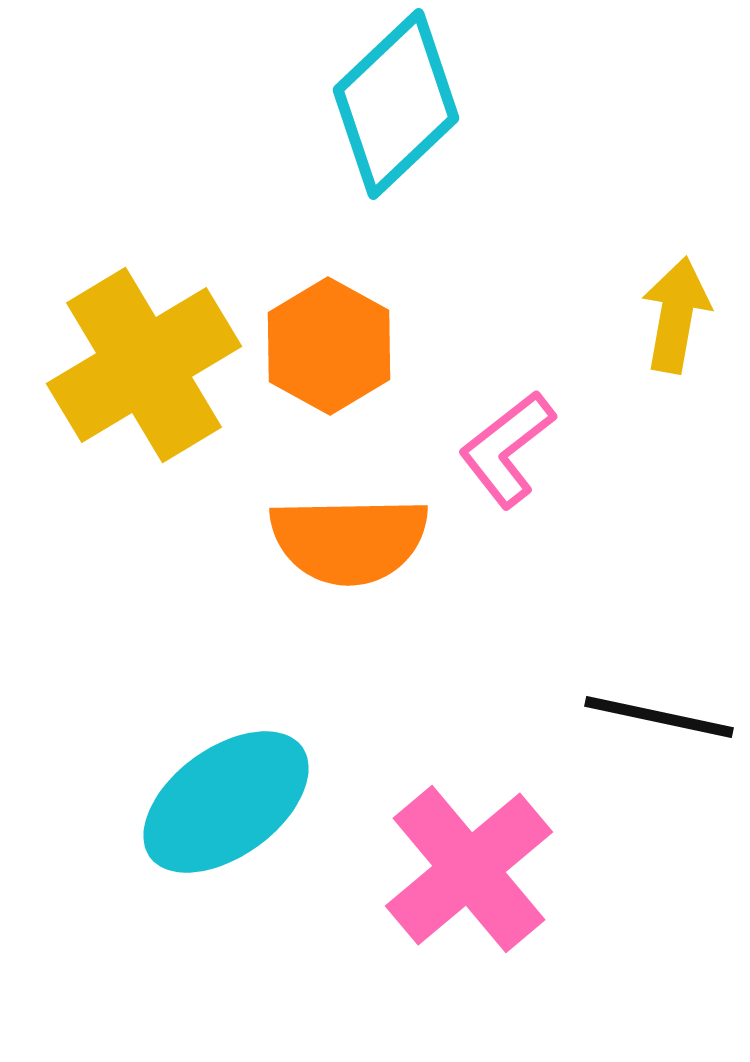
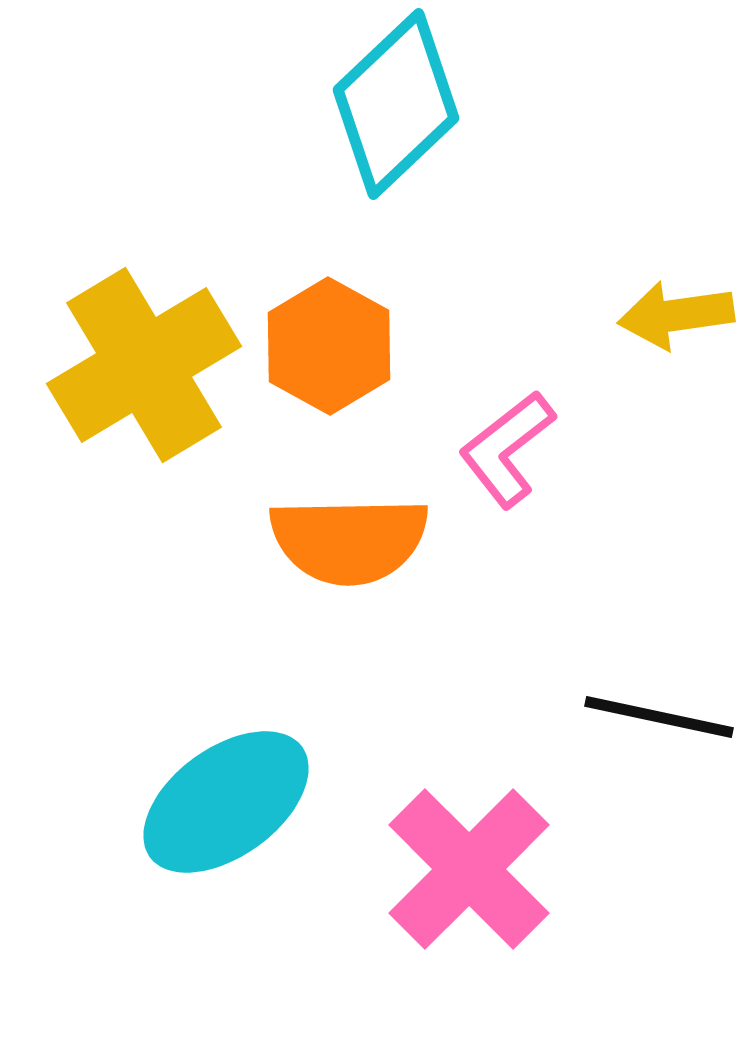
yellow arrow: rotated 108 degrees counterclockwise
pink cross: rotated 5 degrees counterclockwise
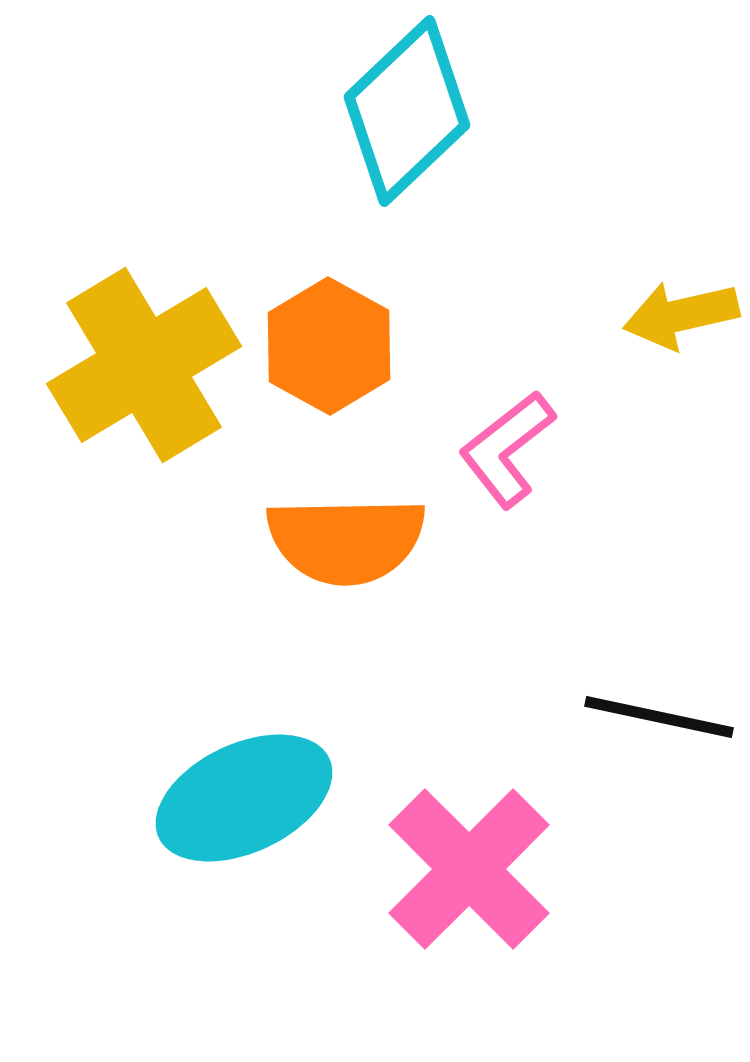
cyan diamond: moved 11 px right, 7 px down
yellow arrow: moved 5 px right; rotated 5 degrees counterclockwise
orange semicircle: moved 3 px left
cyan ellipse: moved 18 px right, 4 px up; rotated 11 degrees clockwise
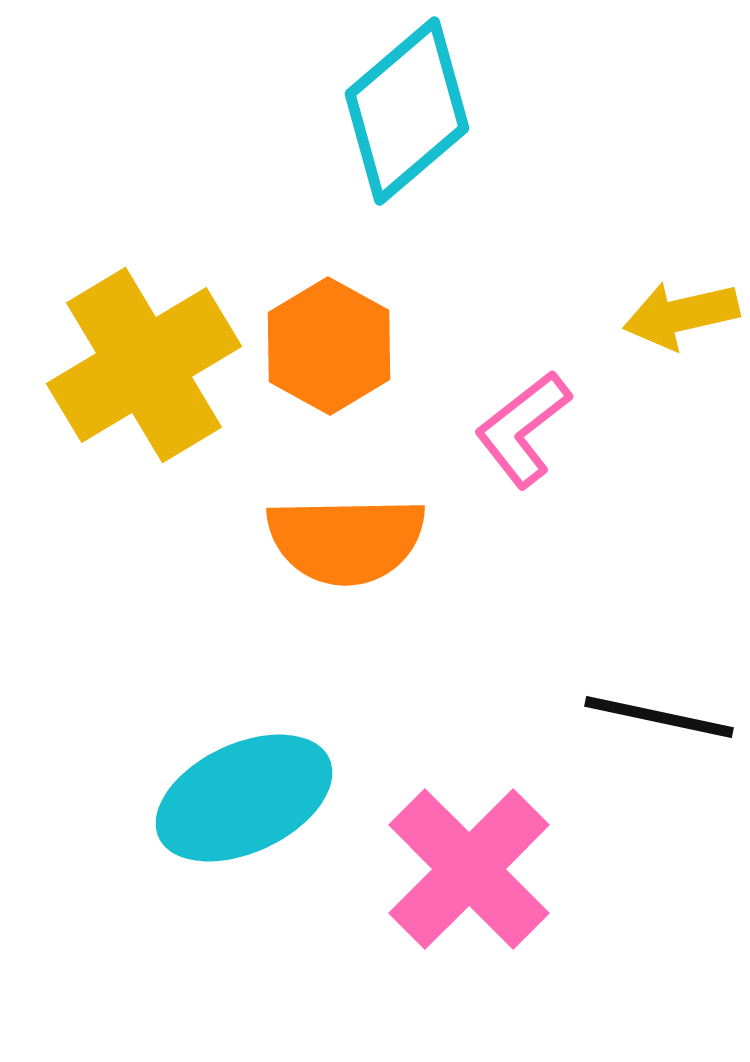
cyan diamond: rotated 3 degrees clockwise
pink L-shape: moved 16 px right, 20 px up
